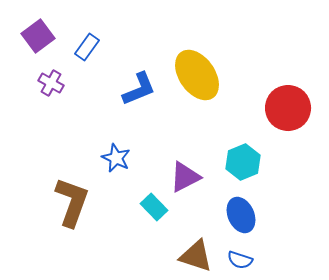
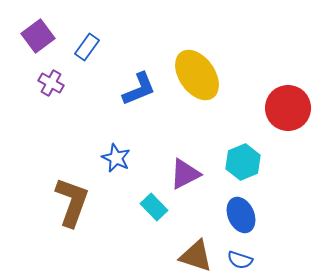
purple triangle: moved 3 px up
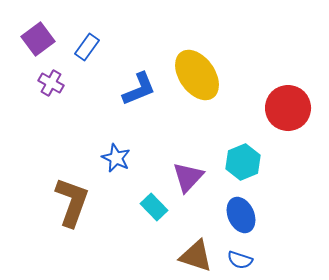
purple square: moved 3 px down
purple triangle: moved 3 px right, 3 px down; rotated 20 degrees counterclockwise
